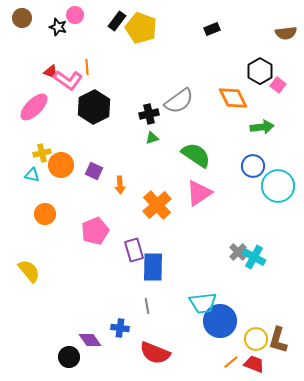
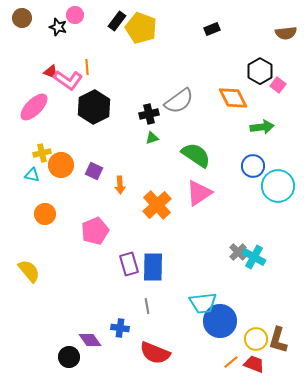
purple rectangle at (134, 250): moved 5 px left, 14 px down
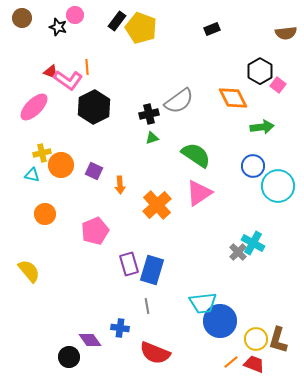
cyan cross at (254, 257): moved 1 px left, 14 px up
blue rectangle at (153, 267): moved 1 px left, 3 px down; rotated 16 degrees clockwise
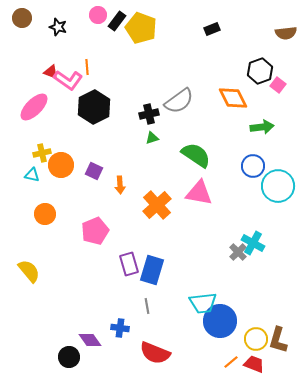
pink circle at (75, 15): moved 23 px right
black hexagon at (260, 71): rotated 10 degrees clockwise
pink triangle at (199, 193): rotated 44 degrees clockwise
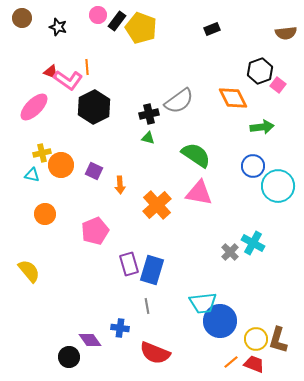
green triangle at (152, 138): moved 4 px left; rotated 32 degrees clockwise
gray cross at (238, 252): moved 8 px left
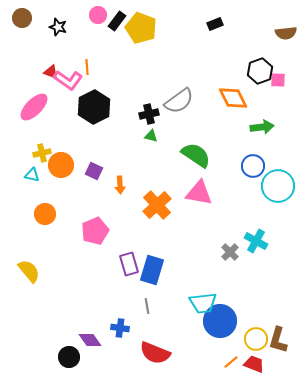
black rectangle at (212, 29): moved 3 px right, 5 px up
pink square at (278, 85): moved 5 px up; rotated 35 degrees counterclockwise
green triangle at (148, 138): moved 3 px right, 2 px up
cyan cross at (253, 243): moved 3 px right, 2 px up
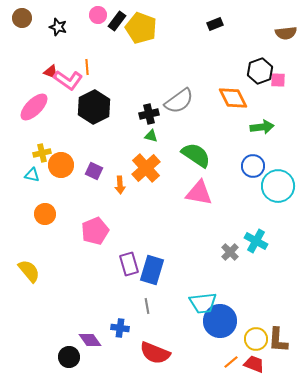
orange cross at (157, 205): moved 11 px left, 37 px up
brown L-shape at (278, 340): rotated 12 degrees counterclockwise
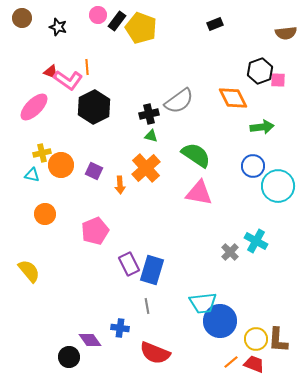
purple rectangle at (129, 264): rotated 10 degrees counterclockwise
